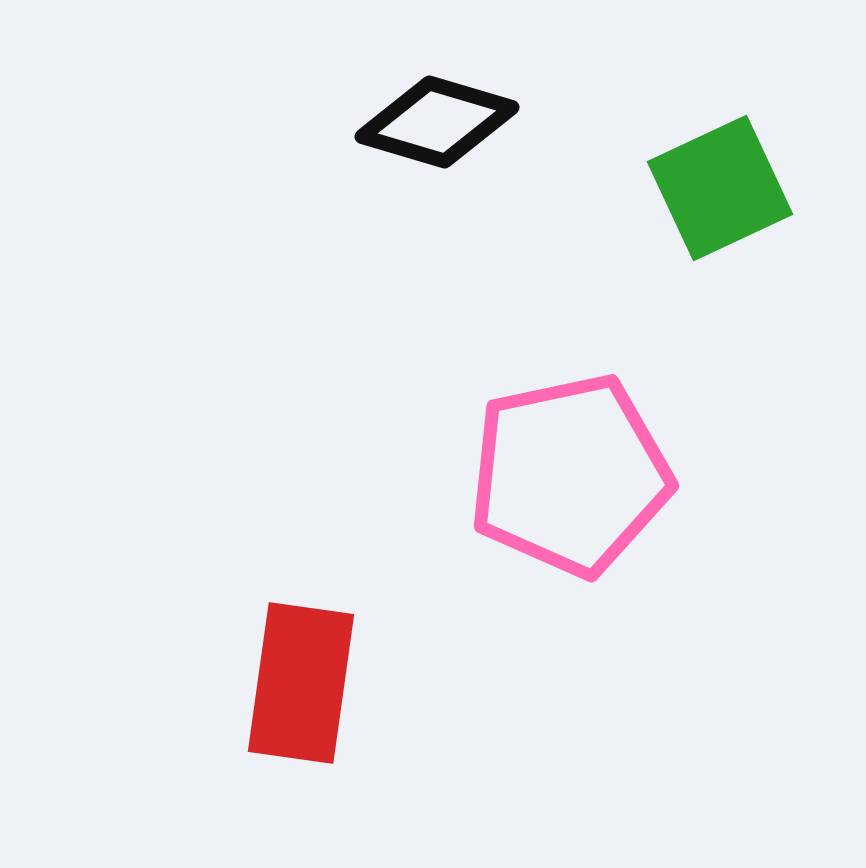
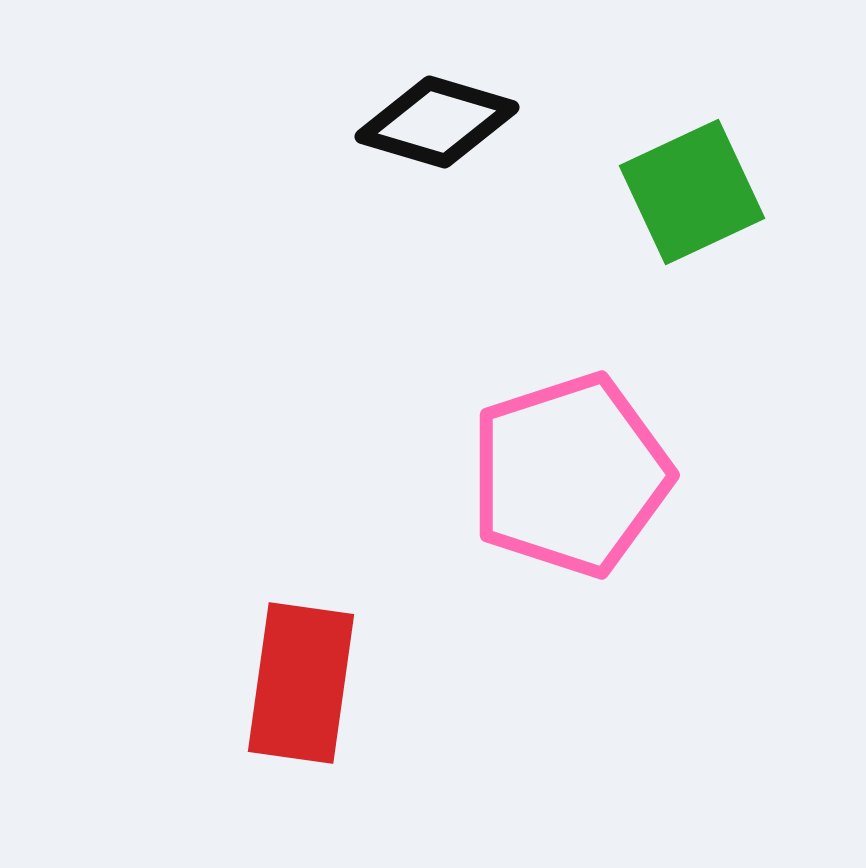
green square: moved 28 px left, 4 px down
pink pentagon: rotated 6 degrees counterclockwise
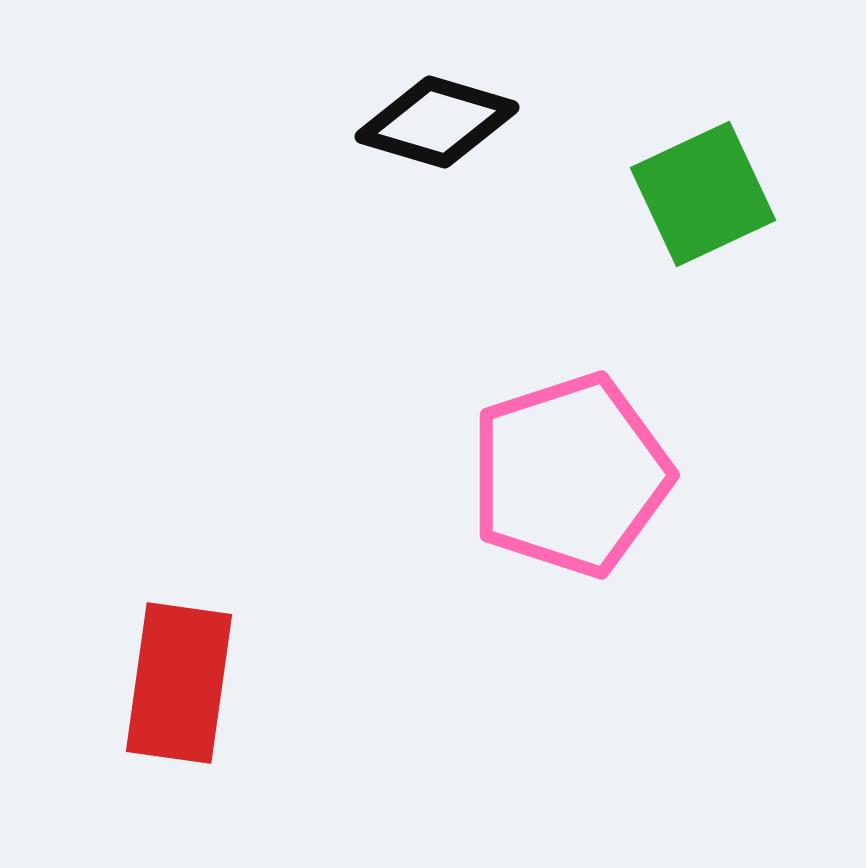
green square: moved 11 px right, 2 px down
red rectangle: moved 122 px left
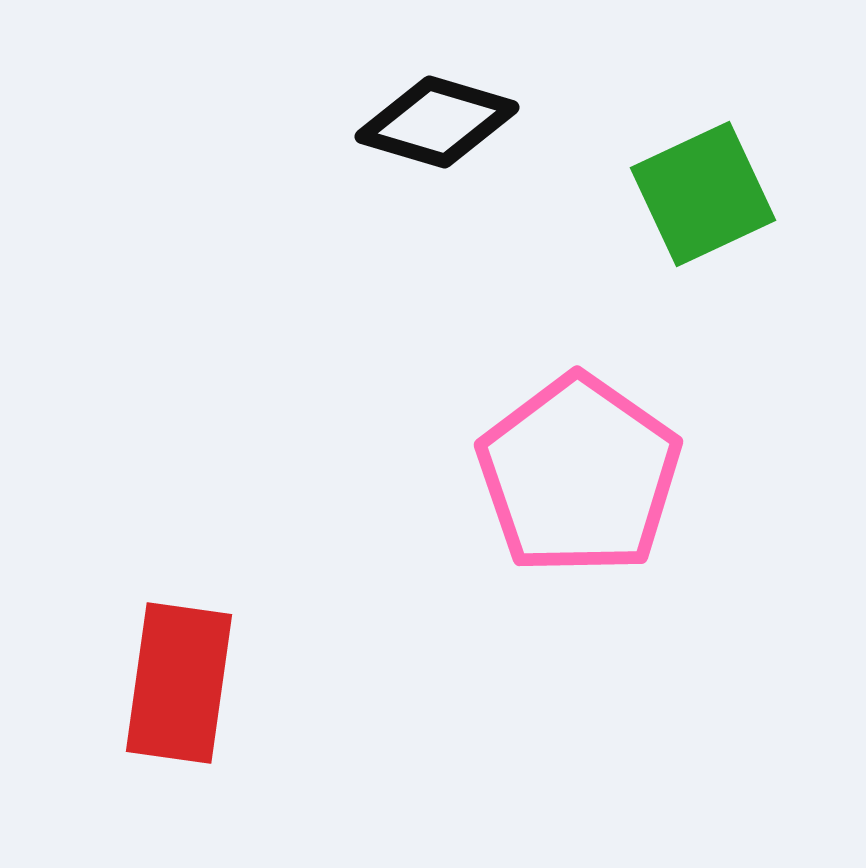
pink pentagon: moved 9 px right; rotated 19 degrees counterclockwise
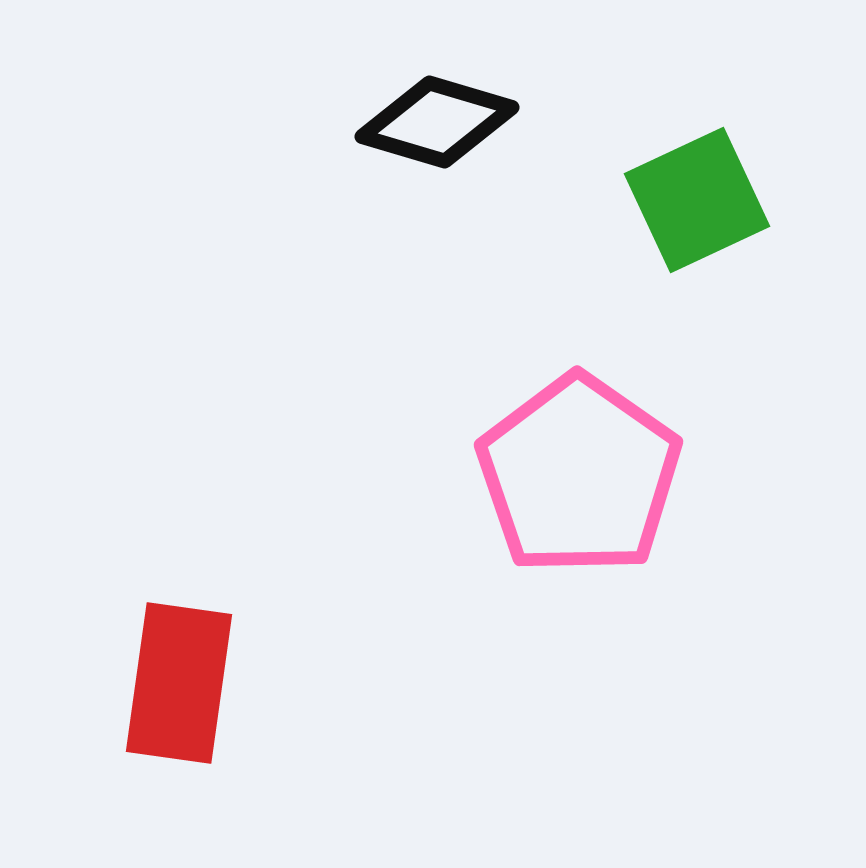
green square: moved 6 px left, 6 px down
